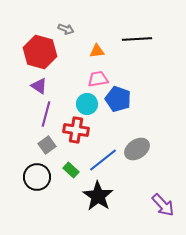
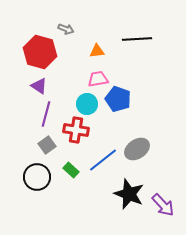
black star: moved 31 px right, 2 px up; rotated 12 degrees counterclockwise
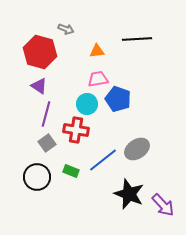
gray square: moved 2 px up
green rectangle: moved 1 px down; rotated 21 degrees counterclockwise
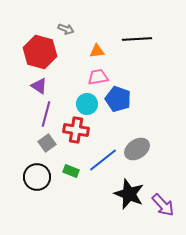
pink trapezoid: moved 2 px up
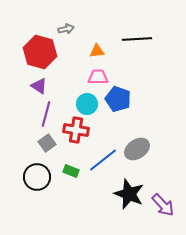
gray arrow: rotated 35 degrees counterclockwise
pink trapezoid: rotated 10 degrees clockwise
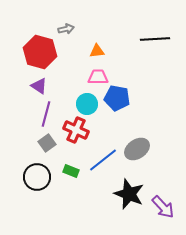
black line: moved 18 px right
blue pentagon: moved 1 px left, 1 px up; rotated 10 degrees counterclockwise
red cross: rotated 15 degrees clockwise
purple arrow: moved 2 px down
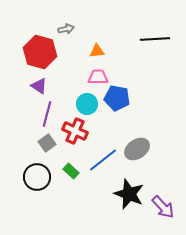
purple line: moved 1 px right
red cross: moved 1 px left, 1 px down
green rectangle: rotated 21 degrees clockwise
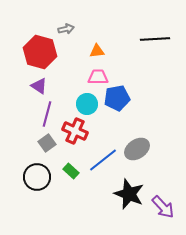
blue pentagon: rotated 20 degrees counterclockwise
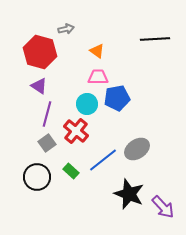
orange triangle: rotated 42 degrees clockwise
red cross: moved 1 px right; rotated 15 degrees clockwise
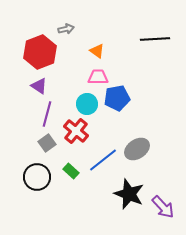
red hexagon: rotated 24 degrees clockwise
